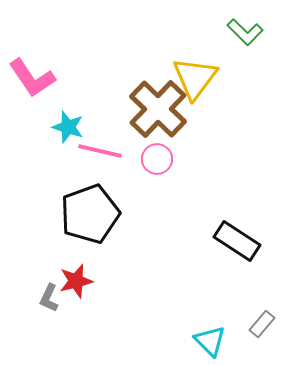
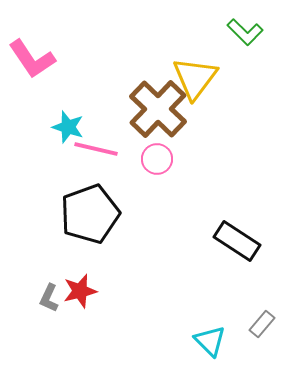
pink L-shape: moved 19 px up
pink line: moved 4 px left, 2 px up
red star: moved 4 px right, 10 px down
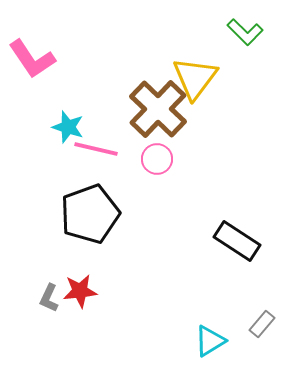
red star: rotated 8 degrees clockwise
cyan triangle: rotated 44 degrees clockwise
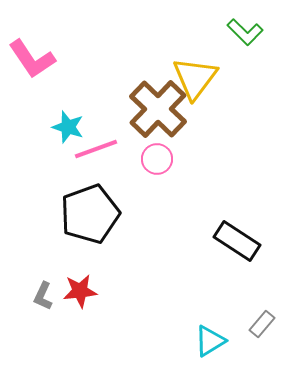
pink line: rotated 33 degrees counterclockwise
gray L-shape: moved 6 px left, 2 px up
